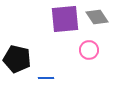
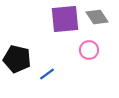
blue line: moved 1 px right, 4 px up; rotated 35 degrees counterclockwise
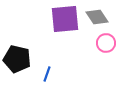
pink circle: moved 17 px right, 7 px up
blue line: rotated 35 degrees counterclockwise
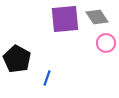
black pentagon: rotated 16 degrees clockwise
blue line: moved 4 px down
